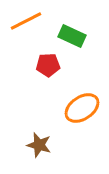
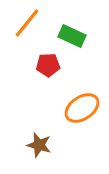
orange line: moved 1 px right, 2 px down; rotated 24 degrees counterclockwise
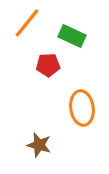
orange ellipse: rotated 64 degrees counterclockwise
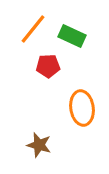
orange line: moved 6 px right, 6 px down
red pentagon: moved 1 px down
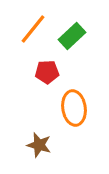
green rectangle: rotated 68 degrees counterclockwise
red pentagon: moved 1 px left, 6 px down
orange ellipse: moved 8 px left
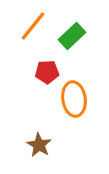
orange line: moved 3 px up
orange ellipse: moved 9 px up
brown star: rotated 15 degrees clockwise
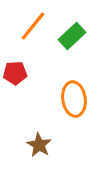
red pentagon: moved 32 px left, 1 px down
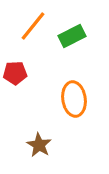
green rectangle: rotated 16 degrees clockwise
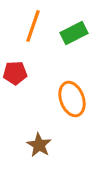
orange line: rotated 20 degrees counterclockwise
green rectangle: moved 2 px right, 3 px up
orange ellipse: moved 2 px left; rotated 12 degrees counterclockwise
